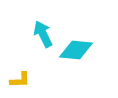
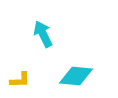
cyan diamond: moved 26 px down
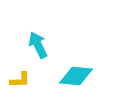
cyan arrow: moved 5 px left, 11 px down
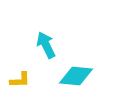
cyan arrow: moved 8 px right
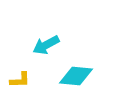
cyan arrow: rotated 92 degrees counterclockwise
